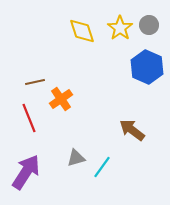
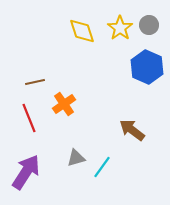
orange cross: moved 3 px right, 5 px down
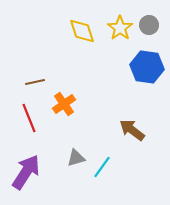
blue hexagon: rotated 16 degrees counterclockwise
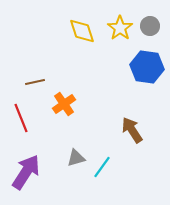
gray circle: moved 1 px right, 1 px down
red line: moved 8 px left
brown arrow: rotated 20 degrees clockwise
